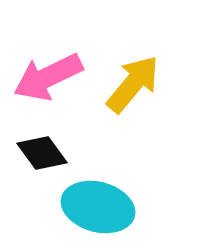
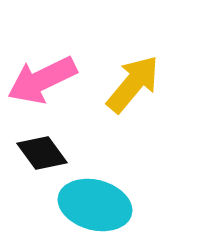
pink arrow: moved 6 px left, 3 px down
cyan ellipse: moved 3 px left, 2 px up
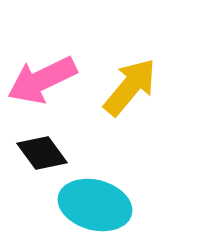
yellow arrow: moved 3 px left, 3 px down
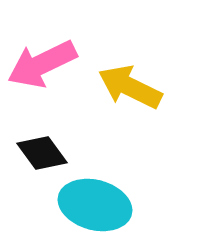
pink arrow: moved 16 px up
yellow arrow: rotated 104 degrees counterclockwise
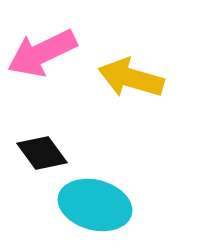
pink arrow: moved 11 px up
yellow arrow: moved 1 px right, 9 px up; rotated 10 degrees counterclockwise
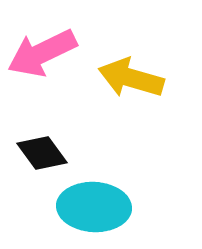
cyan ellipse: moved 1 px left, 2 px down; rotated 12 degrees counterclockwise
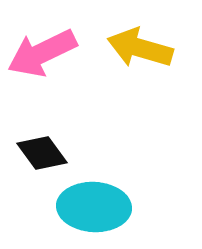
yellow arrow: moved 9 px right, 30 px up
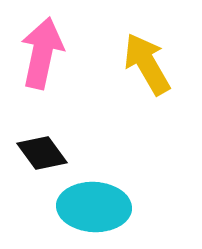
yellow arrow: moved 7 px right, 16 px down; rotated 44 degrees clockwise
pink arrow: rotated 128 degrees clockwise
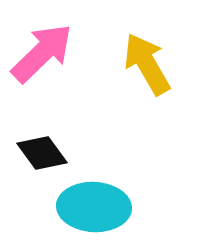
pink arrow: rotated 34 degrees clockwise
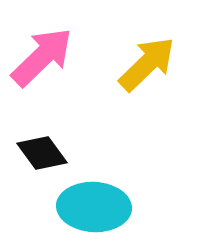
pink arrow: moved 4 px down
yellow arrow: rotated 76 degrees clockwise
